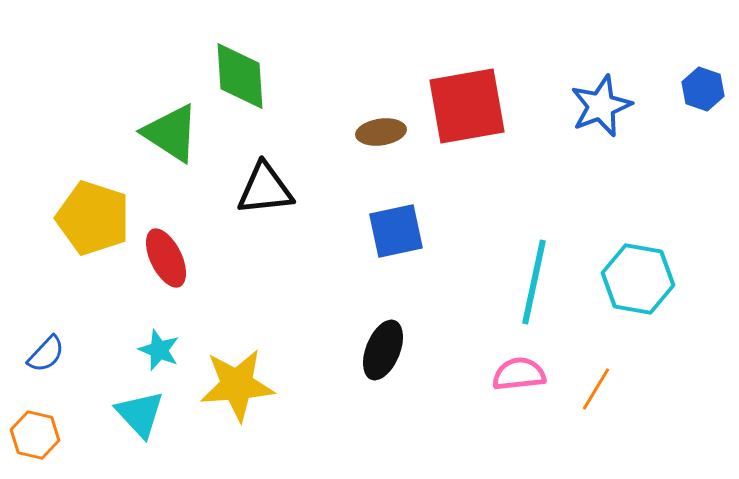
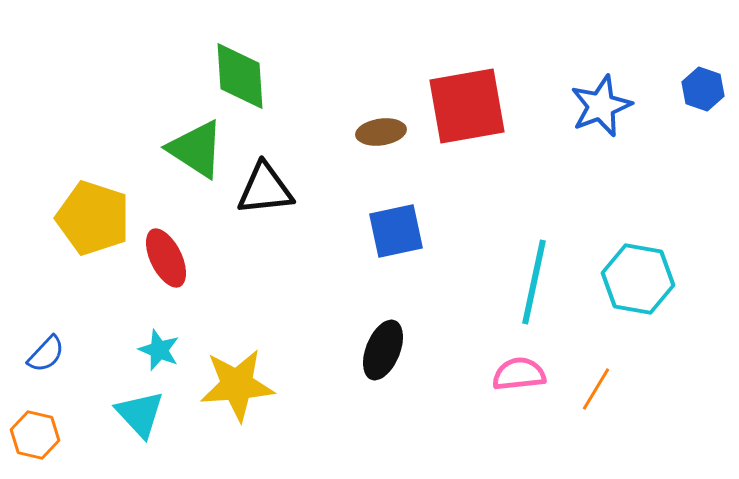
green triangle: moved 25 px right, 16 px down
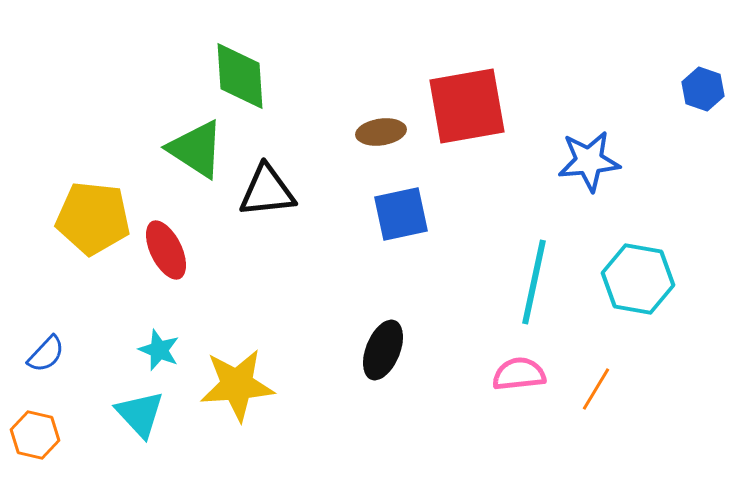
blue star: moved 12 px left, 55 px down; rotated 16 degrees clockwise
black triangle: moved 2 px right, 2 px down
yellow pentagon: rotated 12 degrees counterclockwise
blue square: moved 5 px right, 17 px up
red ellipse: moved 8 px up
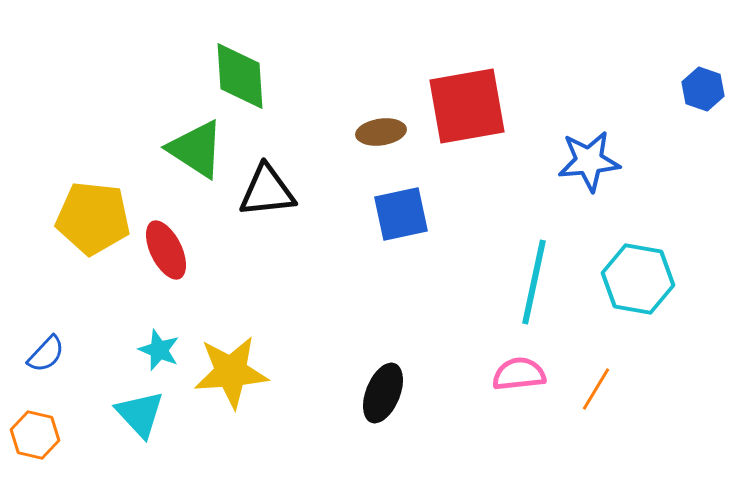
black ellipse: moved 43 px down
yellow star: moved 6 px left, 13 px up
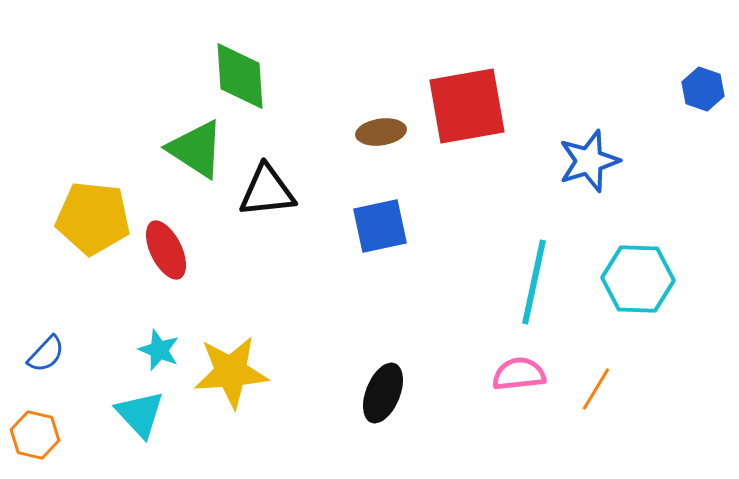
blue star: rotated 12 degrees counterclockwise
blue square: moved 21 px left, 12 px down
cyan hexagon: rotated 8 degrees counterclockwise
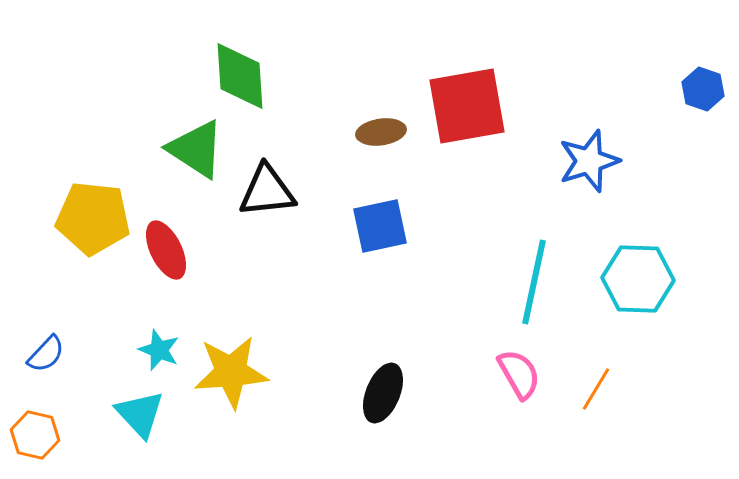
pink semicircle: rotated 66 degrees clockwise
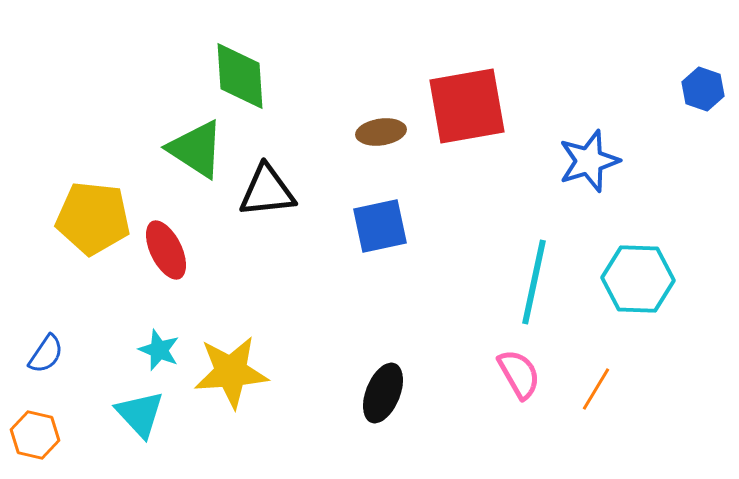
blue semicircle: rotated 9 degrees counterclockwise
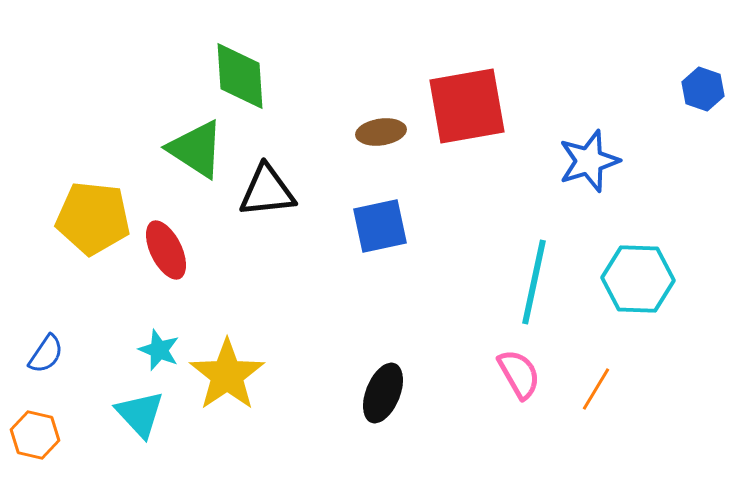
yellow star: moved 4 px left, 3 px down; rotated 30 degrees counterclockwise
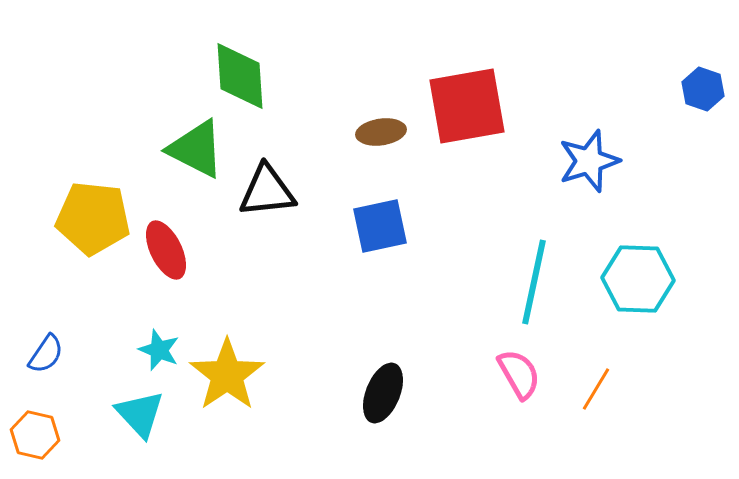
green triangle: rotated 6 degrees counterclockwise
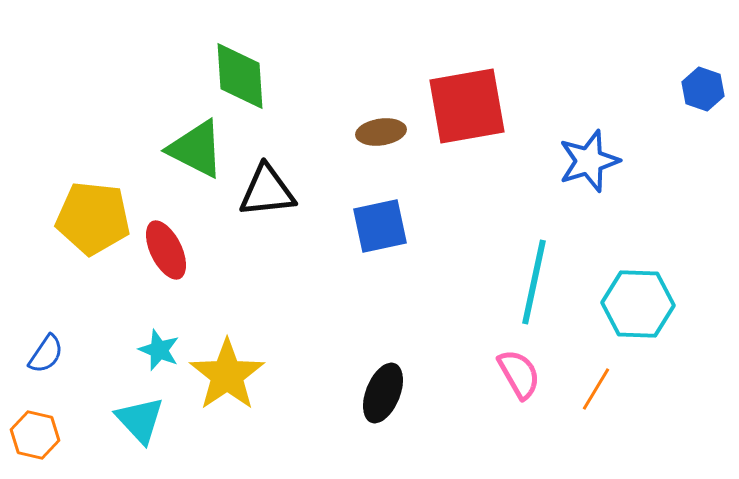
cyan hexagon: moved 25 px down
cyan triangle: moved 6 px down
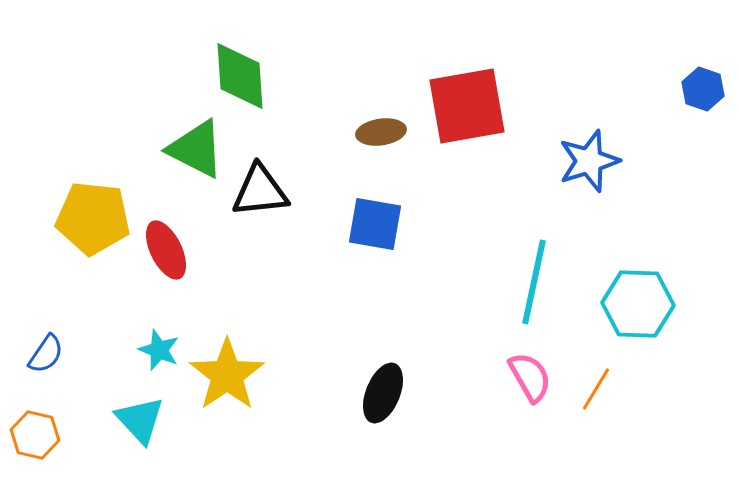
black triangle: moved 7 px left
blue square: moved 5 px left, 2 px up; rotated 22 degrees clockwise
pink semicircle: moved 11 px right, 3 px down
